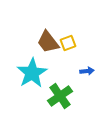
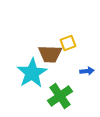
brown trapezoid: moved 2 px right, 12 px down; rotated 50 degrees counterclockwise
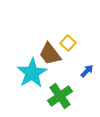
yellow square: rotated 28 degrees counterclockwise
brown trapezoid: rotated 50 degrees clockwise
blue arrow: rotated 40 degrees counterclockwise
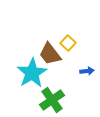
blue arrow: rotated 40 degrees clockwise
green cross: moved 8 px left, 4 px down
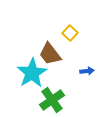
yellow square: moved 2 px right, 10 px up
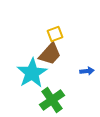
yellow square: moved 15 px left, 1 px down; rotated 28 degrees clockwise
brown trapezoid: rotated 100 degrees counterclockwise
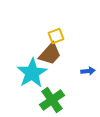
yellow square: moved 1 px right, 2 px down
blue arrow: moved 1 px right
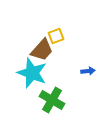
brown trapezoid: moved 8 px left, 4 px up
cyan star: rotated 20 degrees counterclockwise
green cross: rotated 25 degrees counterclockwise
